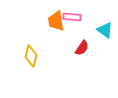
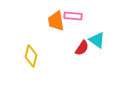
pink rectangle: moved 1 px right, 1 px up
cyan triangle: moved 8 px left, 10 px down
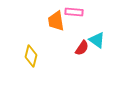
pink rectangle: moved 1 px right, 4 px up
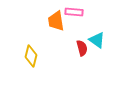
red semicircle: rotated 49 degrees counterclockwise
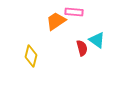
orange trapezoid: rotated 65 degrees clockwise
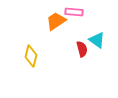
red semicircle: moved 1 px down
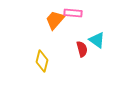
pink rectangle: moved 1 px left, 1 px down
orange trapezoid: moved 1 px left, 1 px up; rotated 15 degrees counterclockwise
yellow diamond: moved 11 px right, 5 px down
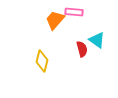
pink rectangle: moved 1 px right, 1 px up
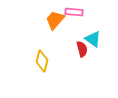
cyan triangle: moved 4 px left, 1 px up
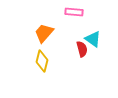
orange trapezoid: moved 11 px left, 13 px down
